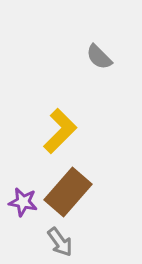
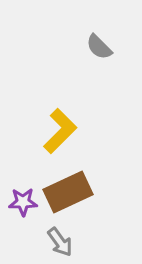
gray semicircle: moved 10 px up
brown rectangle: rotated 24 degrees clockwise
purple star: rotated 12 degrees counterclockwise
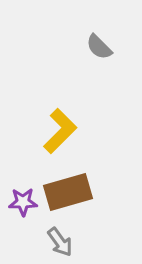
brown rectangle: rotated 9 degrees clockwise
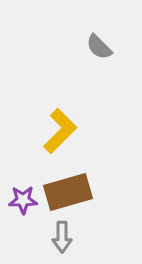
purple star: moved 2 px up
gray arrow: moved 2 px right, 5 px up; rotated 36 degrees clockwise
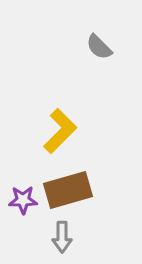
brown rectangle: moved 2 px up
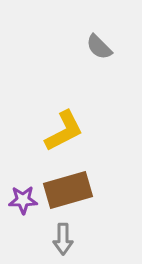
yellow L-shape: moved 4 px right; rotated 18 degrees clockwise
gray arrow: moved 1 px right, 2 px down
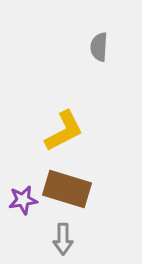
gray semicircle: rotated 48 degrees clockwise
brown rectangle: moved 1 px left, 1 px up; rotated 33 degrees clockwise
purple star: rotated 8 degrees counterclockwise
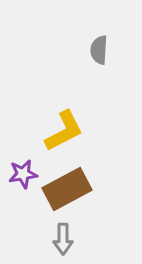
gray semicircle: moved 3 px down
brown rectangle: rotated 45 degrees counterclockwise
purple star: moved 26 px up
